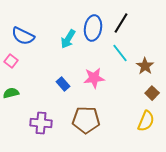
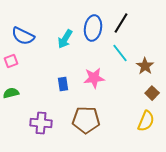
cyan arrow: moved 3 px left
pink square: rotated 32 degrees clockwise
blue rectangle: rotated 32 degrees clockwise
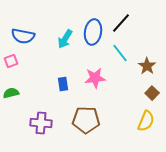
black line: rotated 10 degrees clockwise
blue ellipse: moved 4 px down
blue semicircle: rotated 15 degrees counterclockwise
brown star: moved 2 px right
pink star: moved 1 px right
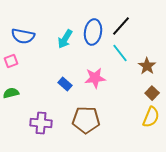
black line: moved 3 px down
blue rectangle: moved 2 px right; rotated 40 degrees counterclockwise
yellow semicircle: moved 5 px right, 4 px up
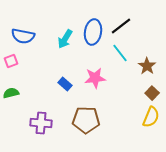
black line: rotated 10 degrees clockwise
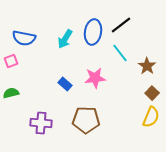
black line: moved 1 px up
blue semicircle: moved 1 px right, 2 px down
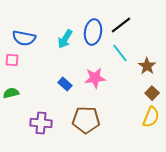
pink square: moved 1 px right, 1 px up; rotated 24 degrees clockwise
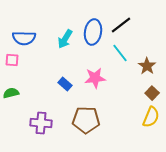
blue semicircle: rotated 10 degrees counterclockwise
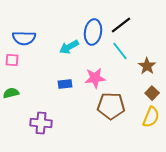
cyan arrow: moved 4 px right, 8 px down; rotated 30 degrees clockwise
cyan line: moved 2 px up
blue rectangle: rotated 48 degrees counterclockwise
brown pentagon: moved 25 px right, 14 px up
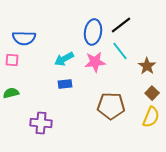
cyan arrow: moved 5 px left, 12 px down
pink star: moved 16 px up
